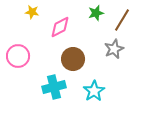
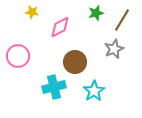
brown circle: moved 2 px right, 3 px down
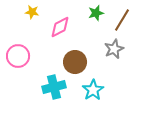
cyan star: moved 1 px left, 1 px up
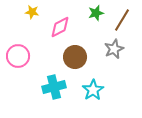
brown circle: moved 5 px up
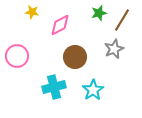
green star: moved 3 px right
pink diamond: moved 2 px up
pink circle: moved 1 px left
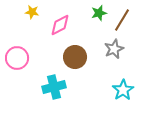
pink circle: moved 2 px down
cyan star: moved 30 px right
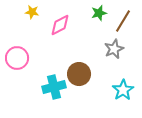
brown line: moved 1 px right, 1 px down
brown circle: moved 4 px right, 17 px down
